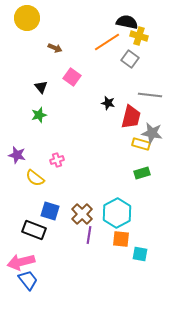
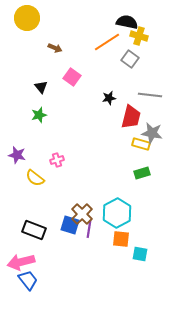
black star: moved 1 px right, 5 px up; rotated 24 degrees counterclockwise
blue square: moved 20 px right, 14 px down
purple line: moved 6 px up
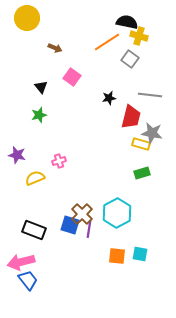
pink cross: moved 2 px right, 1 px down
yellow semicircle: rotated 120 degrees clockwise
orange square: moved 4 px left, 17 px down
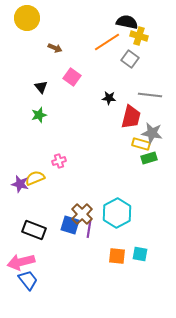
black star: rotated 16 degrees clockwise
purple star: moved 3 px right, 29 px down
green rectangle: moved 7 px right, 15 px up
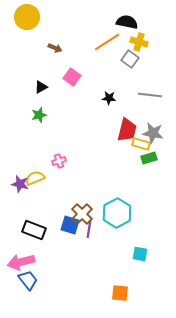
yellow circle: moved 1 px up
yellow cross: moved 6 px down
black triangle: rotated 40 degrees clockwise
red trapezoid: moved 4 px left, 13 px down
gray star: moved 1 px right
orange square: moved 3 px right, 37 px down
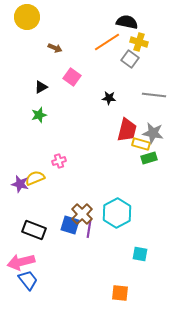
gray line: moved 4 px right
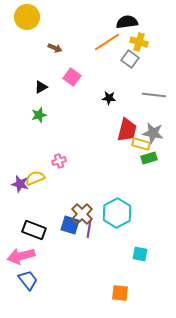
black semicircle: rotated 20 degrees counterclockwise
pink arrow: moved 6 px up
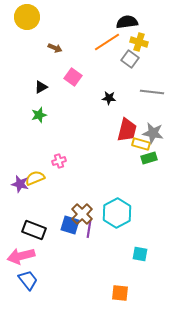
pink square: moved 1 px right
gray line: moved 2 px left, 3 px up
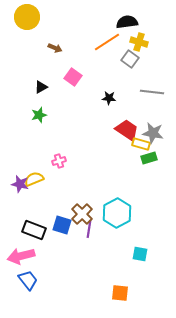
red trapezoid: rotated 70 degrees counterclockwise
yellow semicircle: moved 1 px left, 1 px down
blue square: moved 8 px left
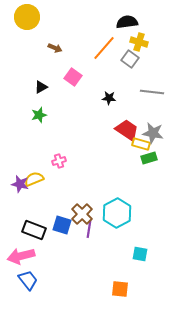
orange line: moved 3 px left, 6 px down; rotated 16 degrees counterclockwise
orange square: moved 4 px up
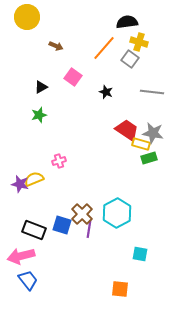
brown arrow: moved 1 px right, 2 px up
black star: moved 3 px left, 6 px up; rotated 16 degrees clockwise
